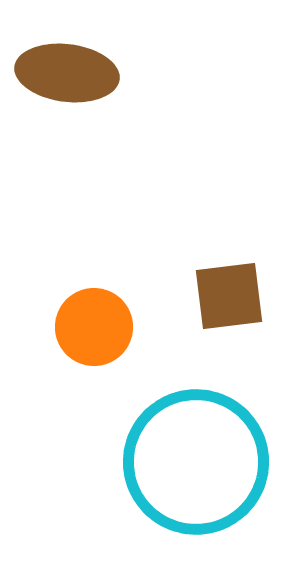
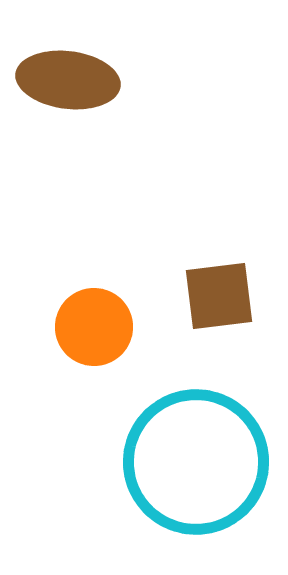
brown ellipse: moved 1 px right, 7 px down
brown square: moved 10 px left
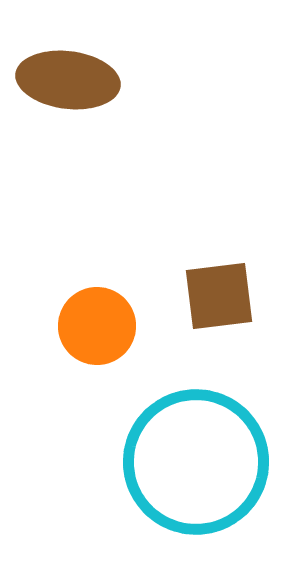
orange circle: moved 3 px right, 1 px up
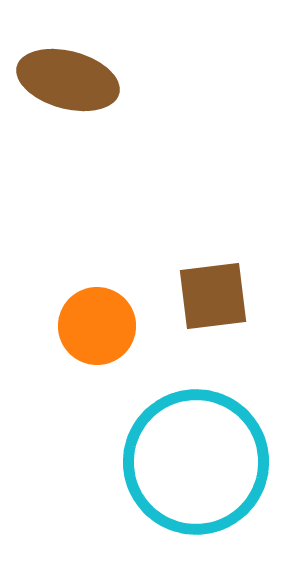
brown ellipse: rotated 8 degrees clockwise
brown square: moved 6 px left
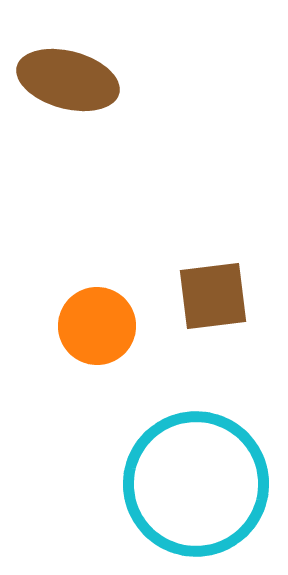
cyan circle: moved 22 px down
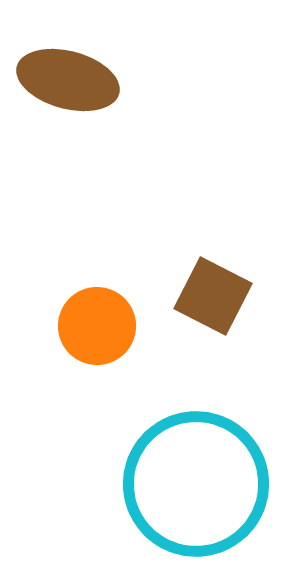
brown square: rotated 34 degrees clockwise
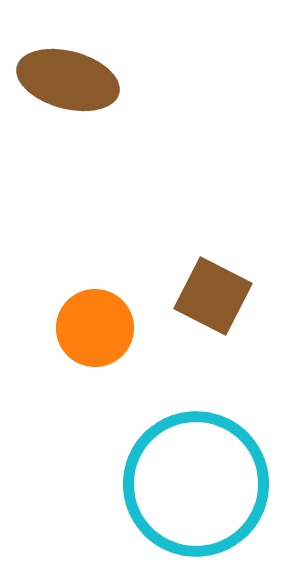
orange circle: moved 2 px left, 2 px down
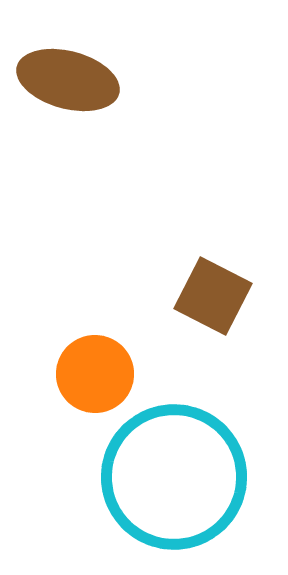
orange circle: moved 46 px down
cyan circle: moved 22 px left, 7 px up
